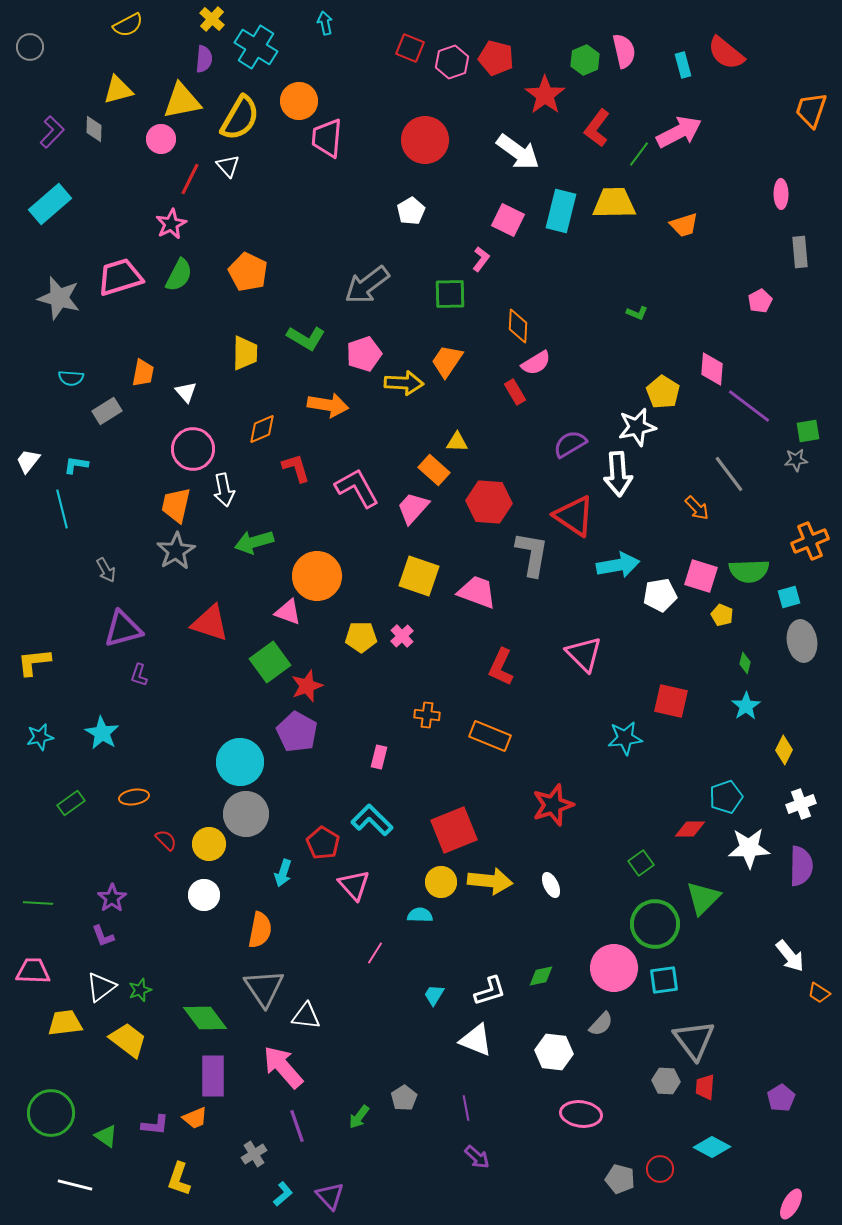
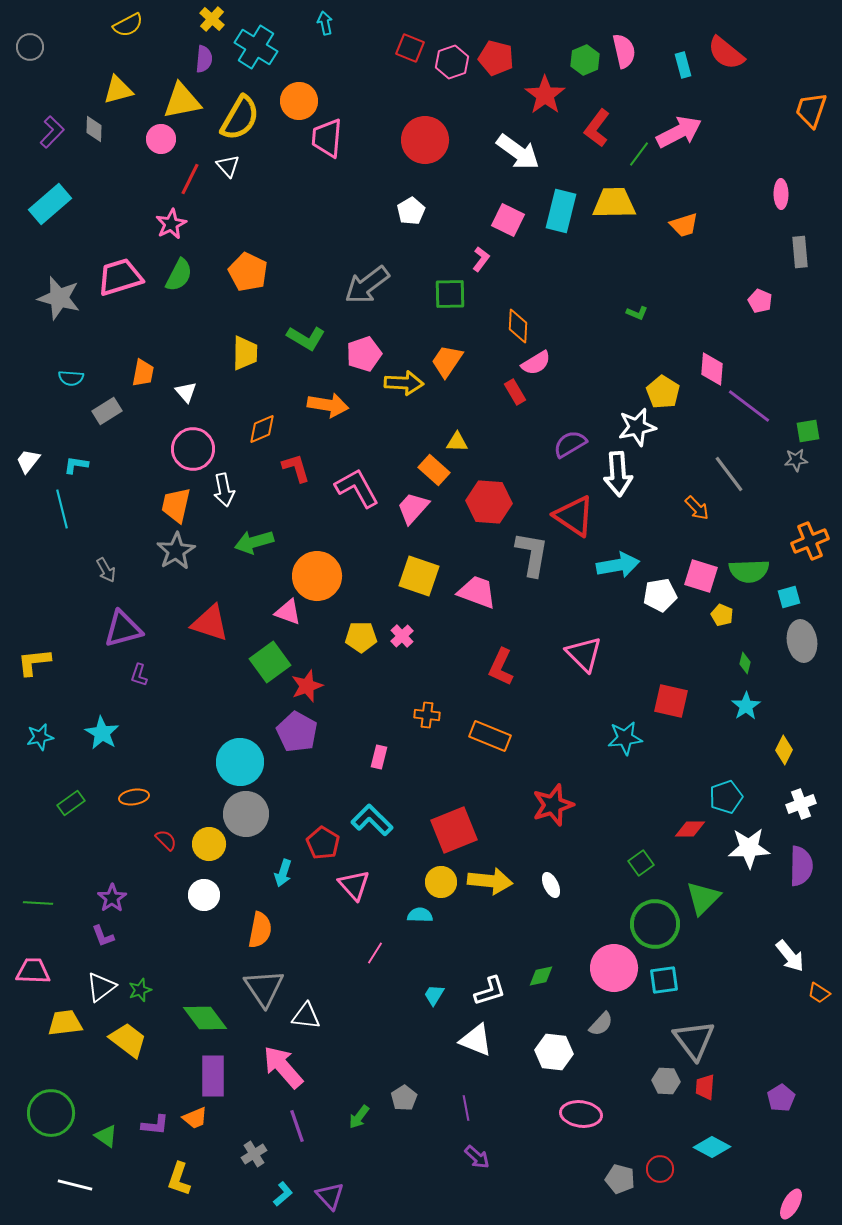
pink pentagon at (760, 301): rotated 20 degrees counterclockwise
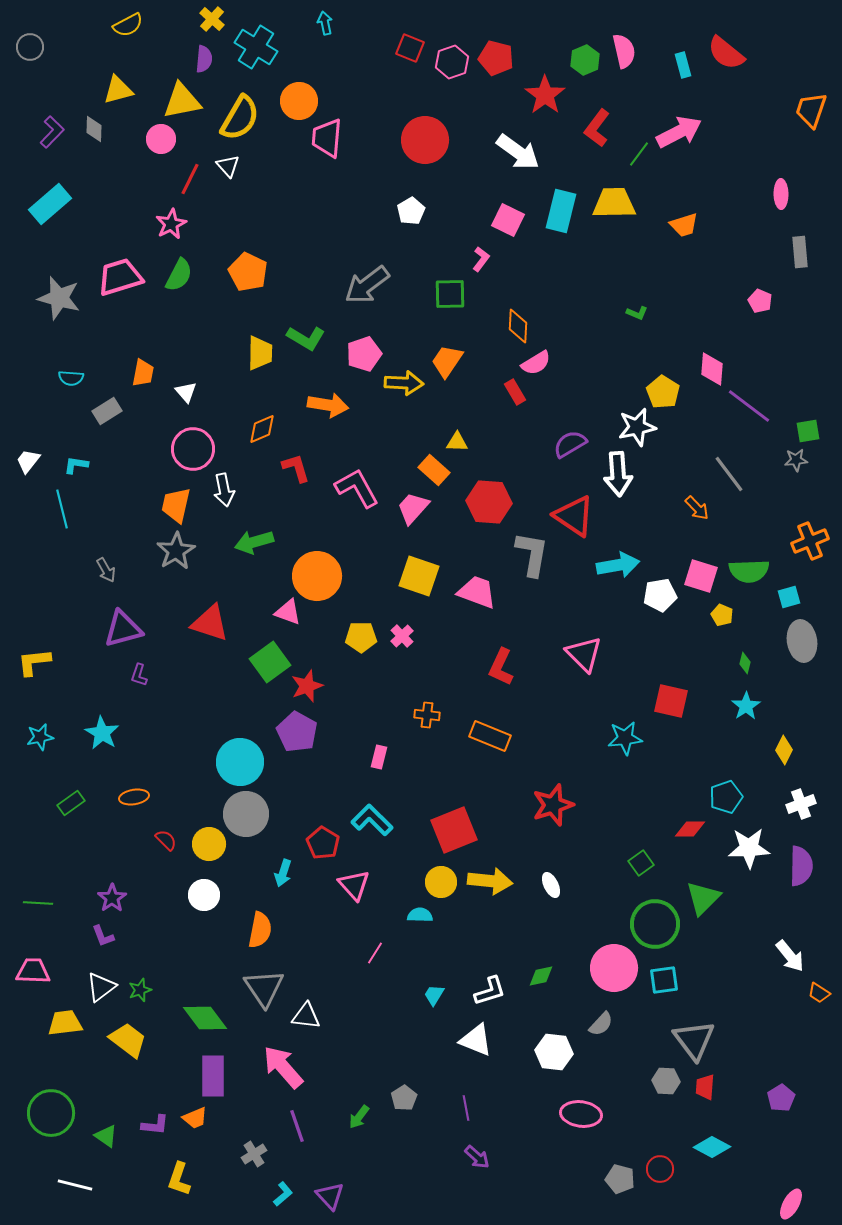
yellow trapezoid at (245, 353): moved 15 px right
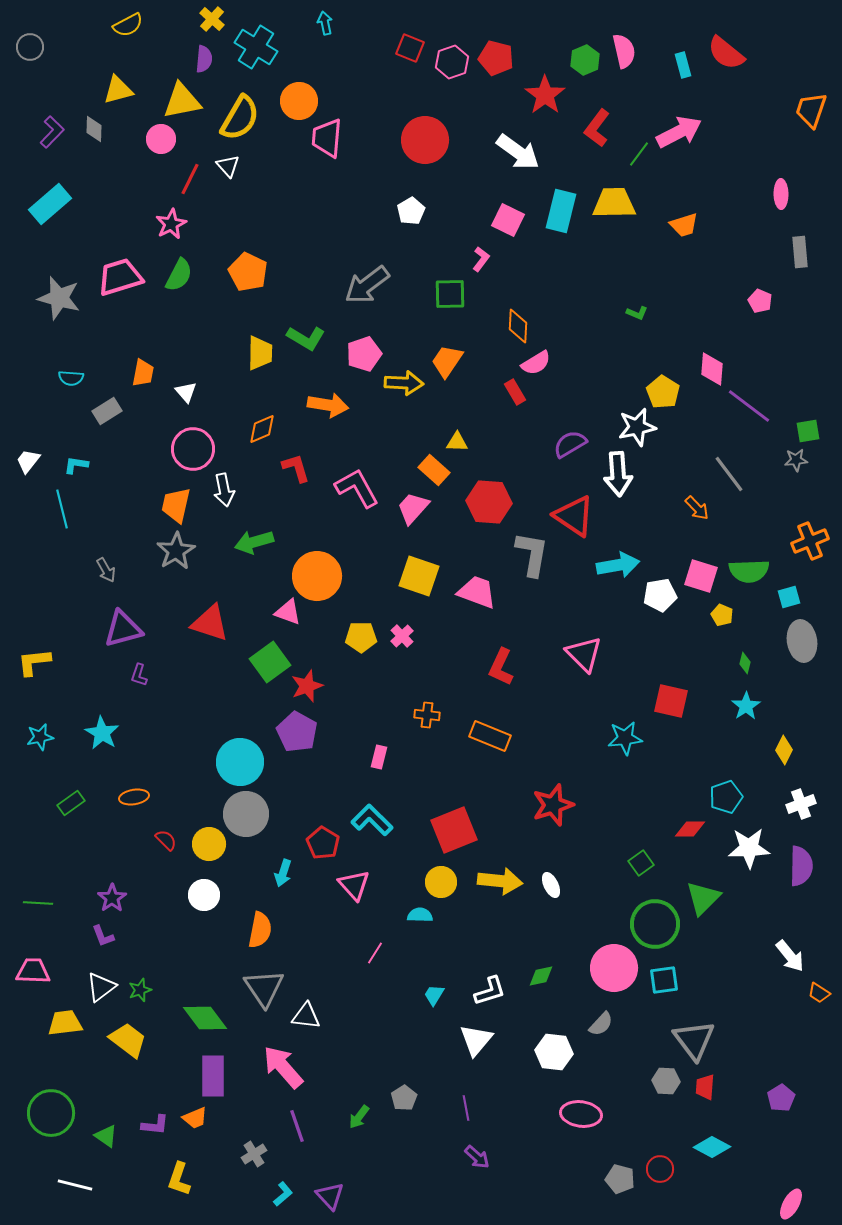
yellow arrow at (490, 881): moved 10 px right
white triangle at (476, 1040): rotated 48 degrees clockwise
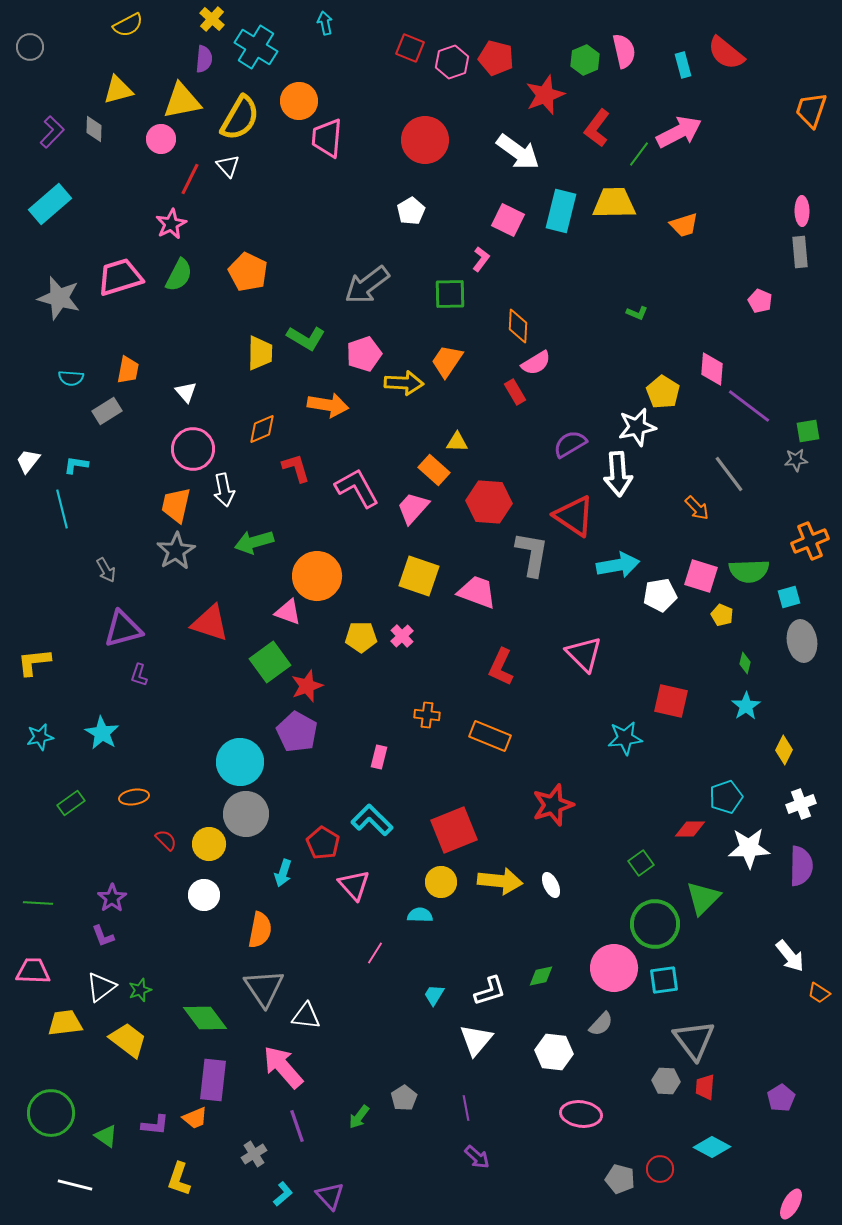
red star at (545, 95): rotated 15 degrees clockwise
pink ellipse at (781, 194): moved 21 px right, 17 px down
orange trapezoid at (143, 373): moved 15 px left, 3 px up
purple rectangle at (213, 1076): moved 4 px down; rotated 6 degrees clockwise
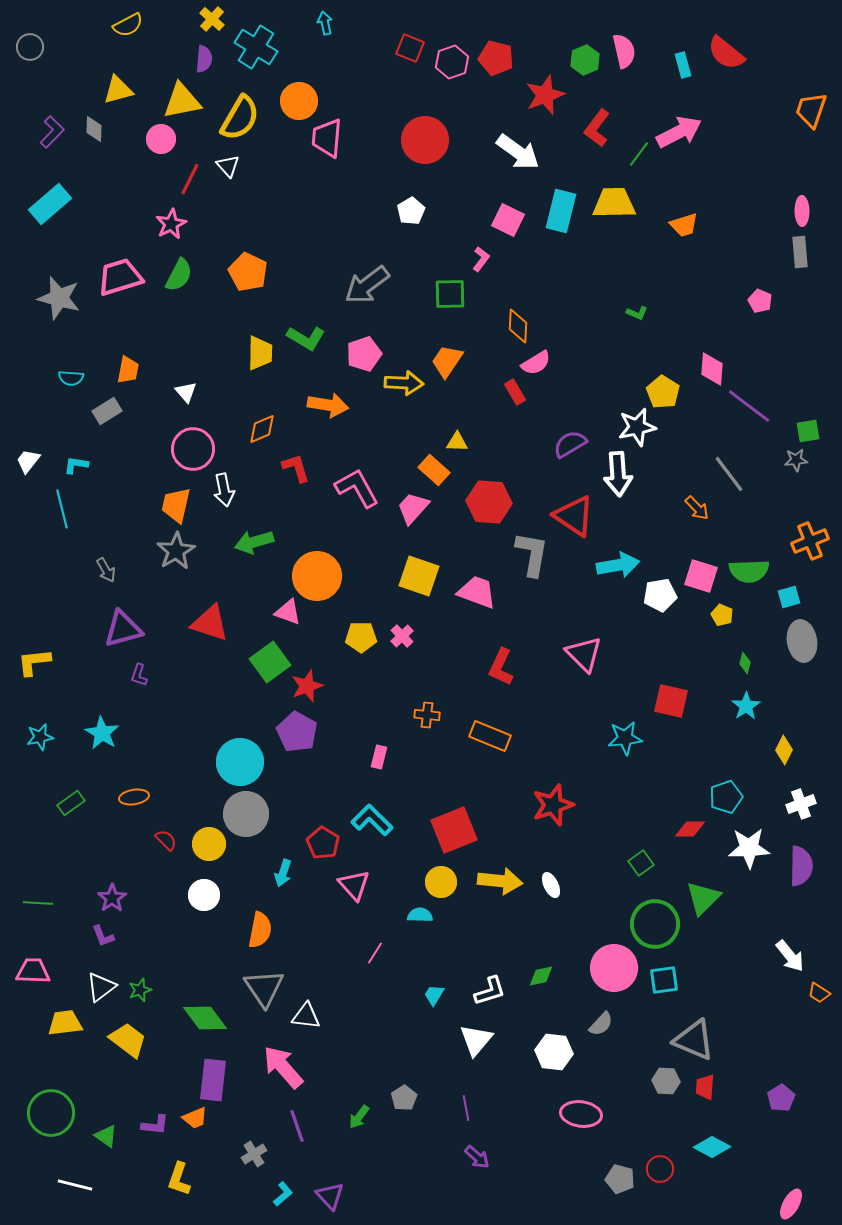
gray triangle at (694, 1040): rotated 30 degrees counterclockwise
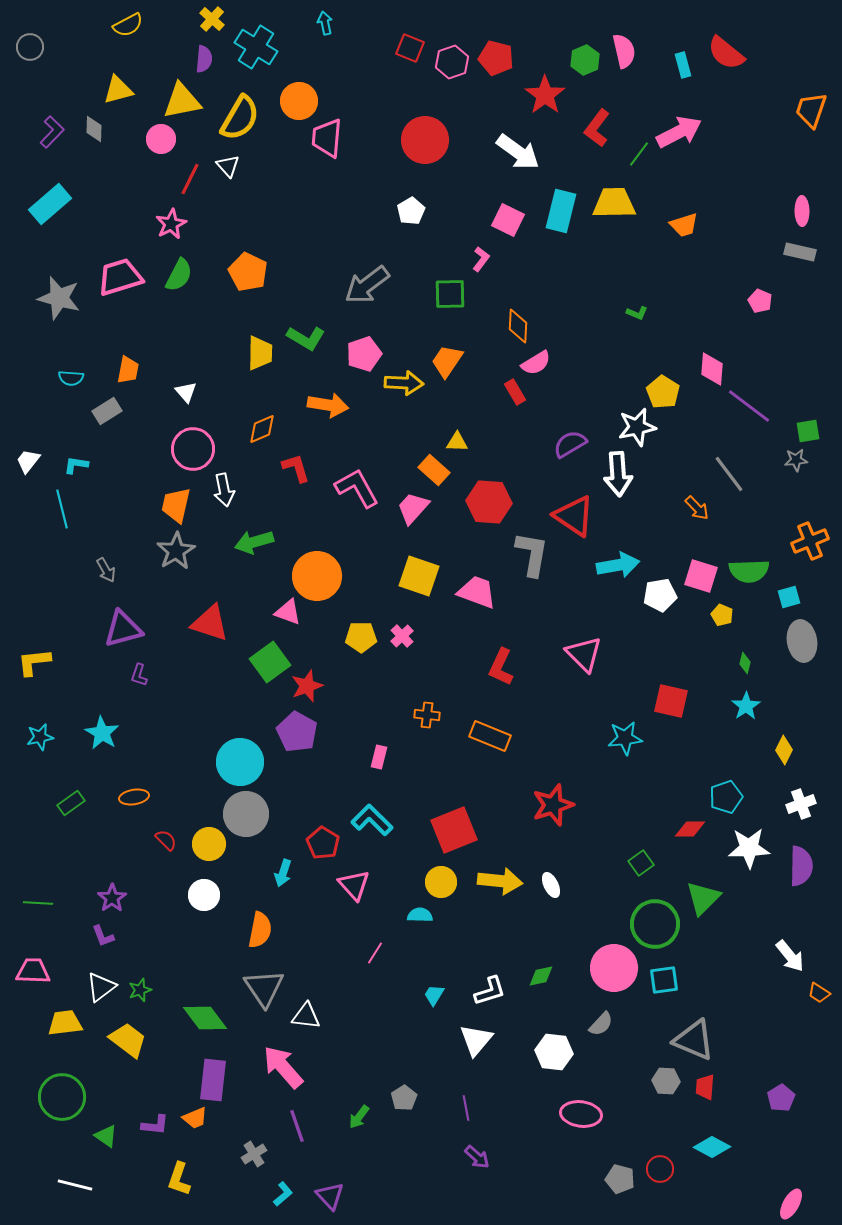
red star at (545, 95): rotated 15 degrees counterclockwise
gray rectangle at (800, 252): rotated 72 degrees counterclockwise
green circle at (51, 1113): moved 11 px right, 16 px up
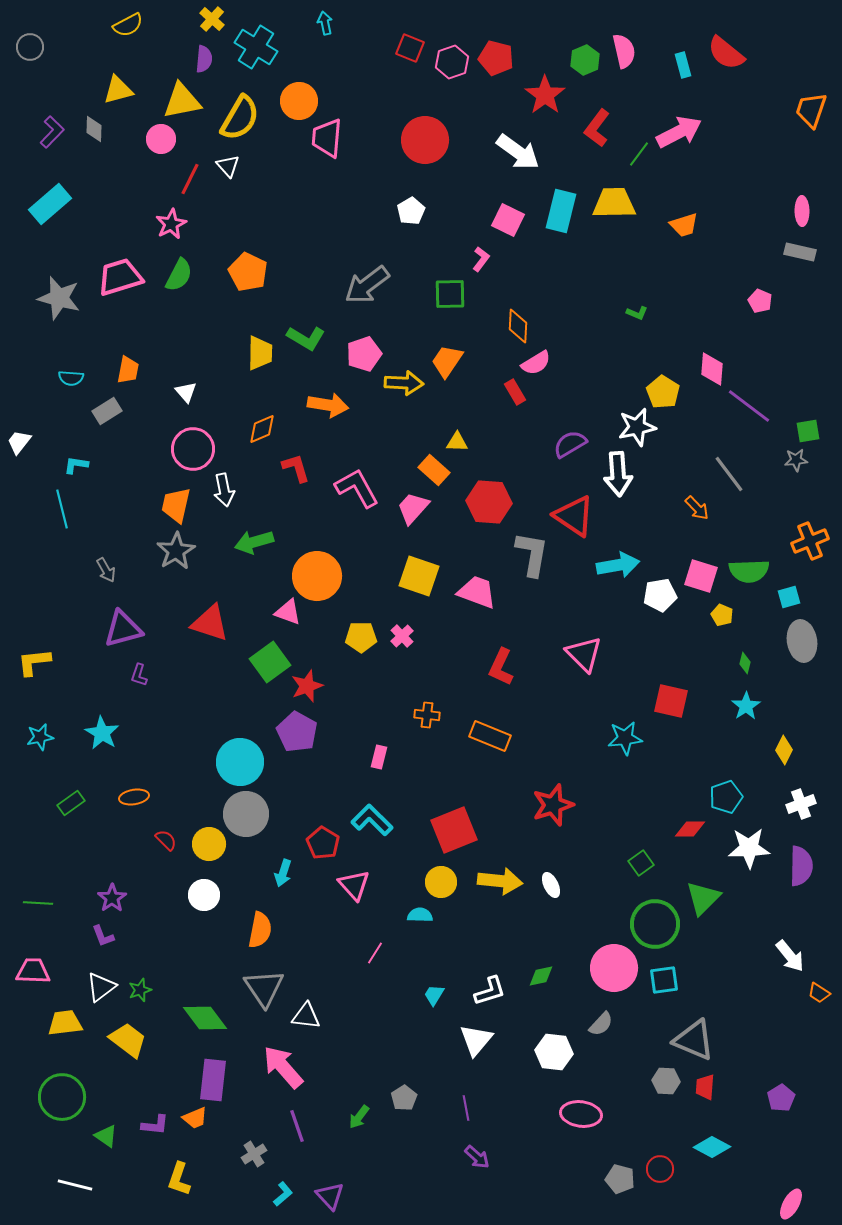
white trapezoid at (28, 461): moved 9 px left, 19 px up
